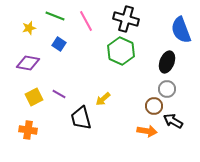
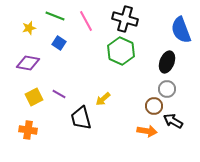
black cross: moved 1 px left
blue square: moved 1 px up
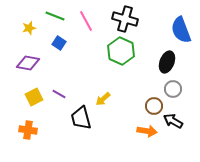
gray circle: moved 6 px right
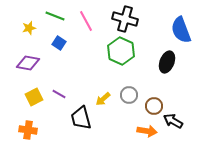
gray circle: moved 44 px left, 6 px down
